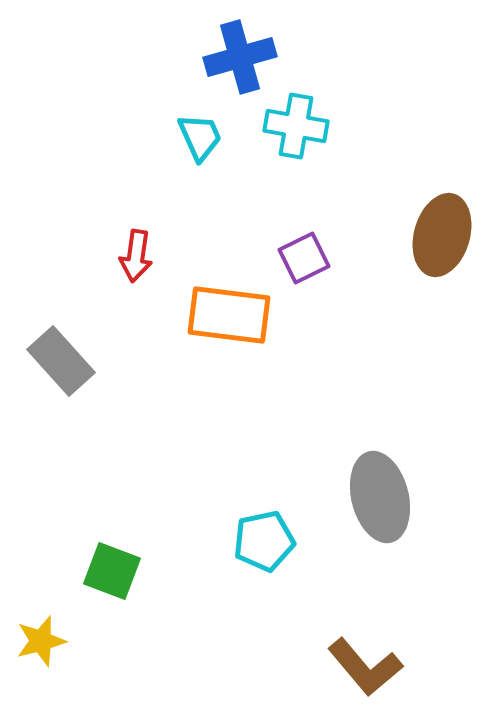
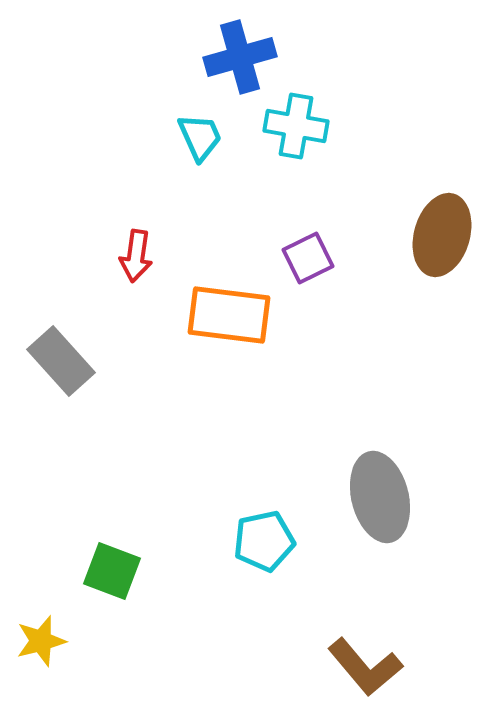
purple square: moved 4 px right
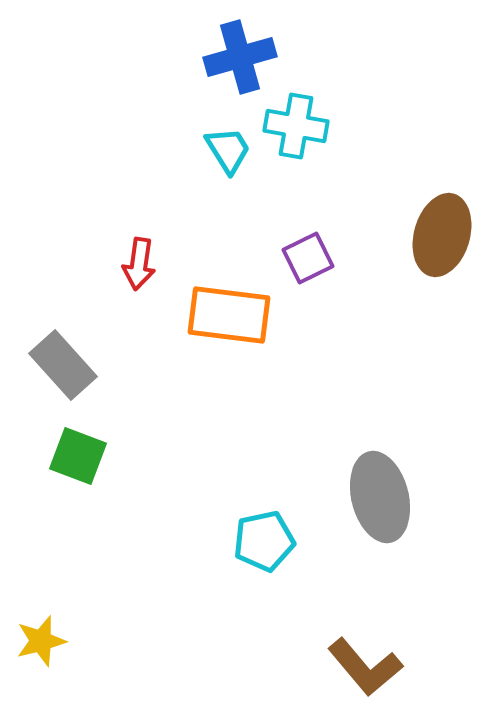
cyan trapezoid: moved 28 px right, 13 px down; rotated 8 degrees counterclockwise
red arrow: moved 3 px right, 8 px down
gray rectangle: moved 2 px right, 4 px down
green square: moved 34 px left, 115 px up
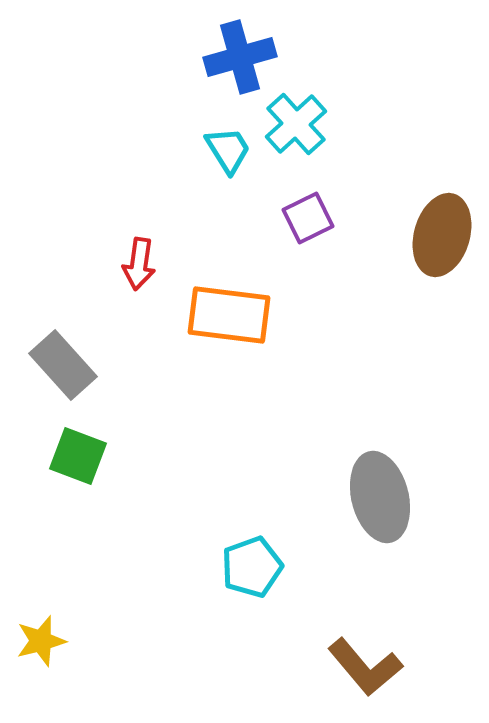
cyan cross: moved 2 px up; rotated 38 degrees clockwise
purple square: moved 40 px up
cyan pentagon: moved 12 px left, 26 px down; rotated 8 degrees counterclockwise
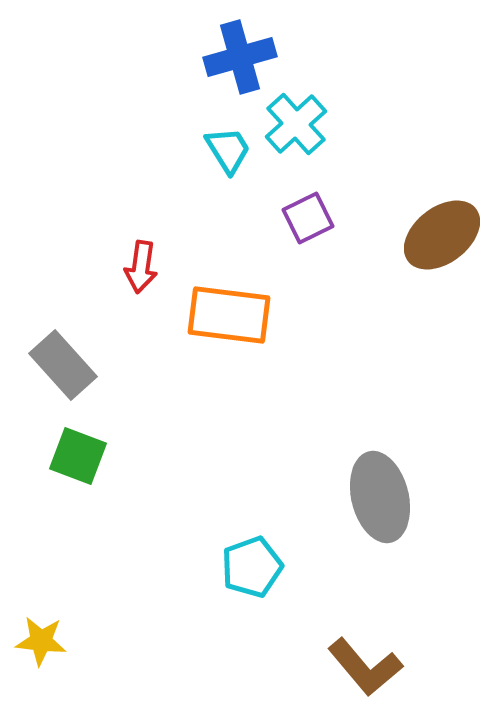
brown ellipse: rotated 36 degrees clockwise
red arrow: moved 2 px right, 3 px down
yellow star: rotated 21 degrees clockwise
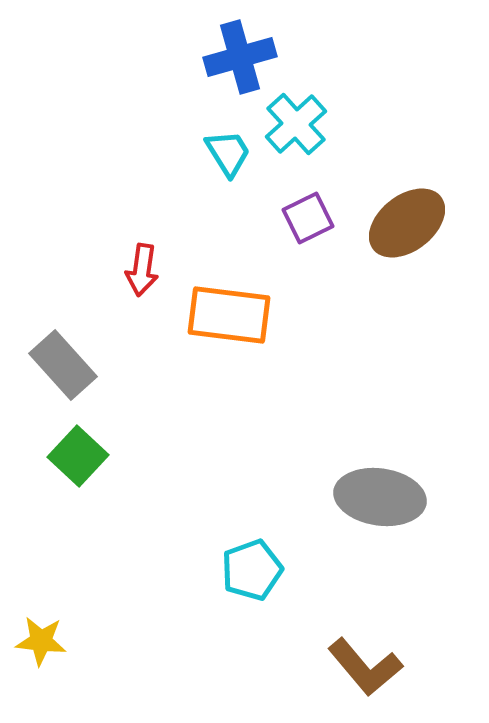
cyan trapezoid: moved 3 px down
brown ellipse: moved 35 px left, 12 px up
red arrow: moved 1 px right, 3 px down
green square: rotated 22 degrees clockwise
gray ellipse: rotated 68 degrees counterclockwise
cyan pentagon: moved 3 px down
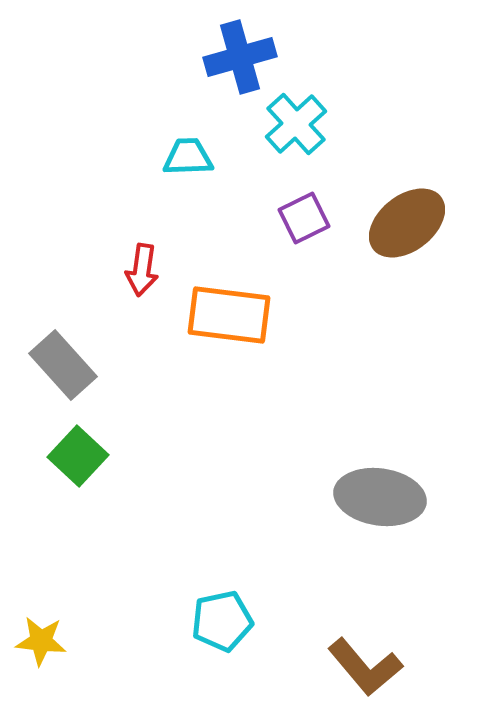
cyan trapezoid: moved 40 px left, 4 px down; rotated 60 degrees counterclockwise
purple square: moved 4 px left
cyan pentagon: moved 30 px left, 51 px down; rotated 8 degrees clockwise
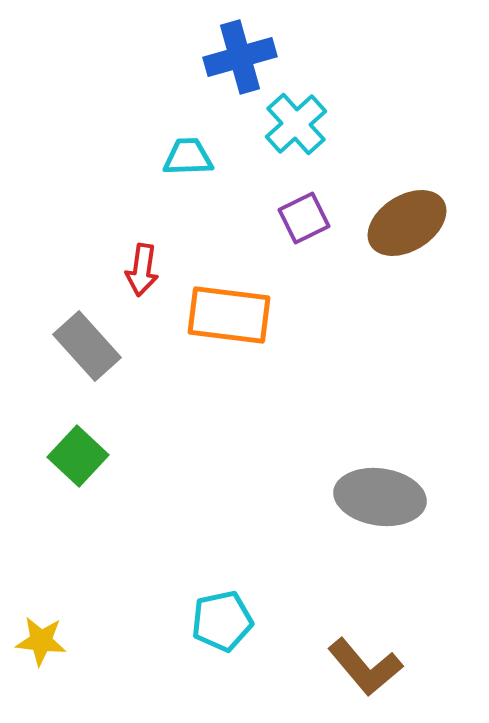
brown ellipse: rotated 6 degrees clockwise
gray rectangle: moved 24 px right, 19 px up
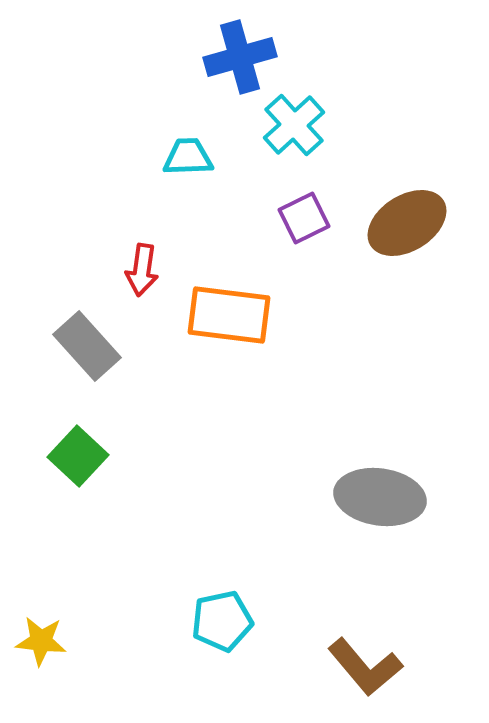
cyan cross: moved 2 px left, 1 px down
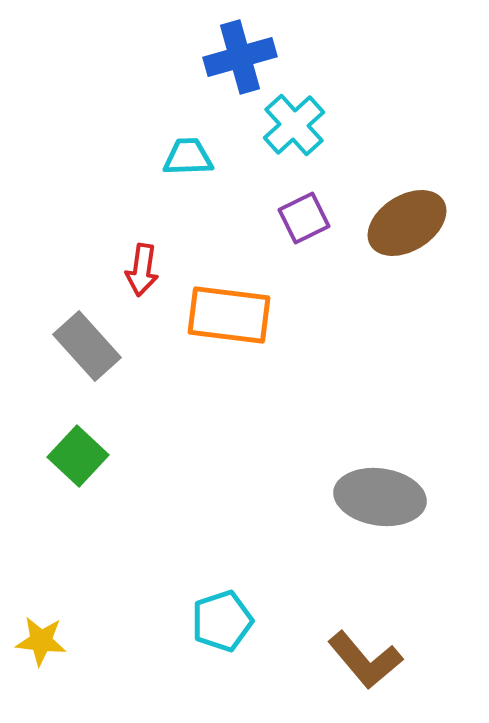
cyan pentagon: rotated 6 degrees counterclockwise
brown L-shape: moved 7 px up
